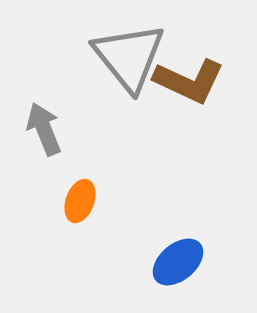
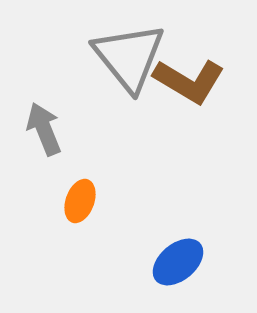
brown L-shape: rotated 6 degrees clockwise
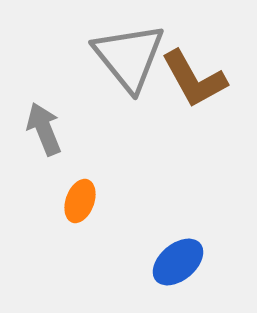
brown L-shape: moved 5 px right, 2 px up; rotated 30 degrees clockwise
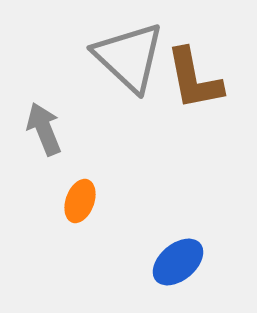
gray triangle: rotated 8 degrees counterclockwise
brown L-shape: rotated 18 degrees clockwise
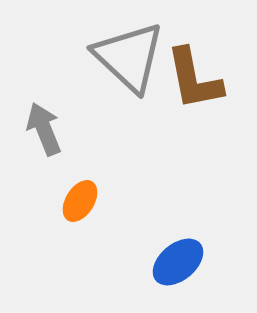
orange ellipse: rotated 12 degrees clockwise
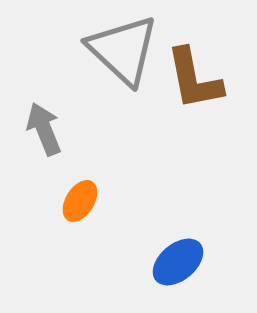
gray triangle: moved 6 px left, 7 px up
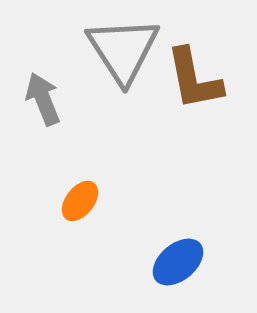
gray triangle: rotated 14 degrees clockwise
gray arrow: moved 1 px left, 30 px up
orange ellipse: rotated 6 degrees clockwise
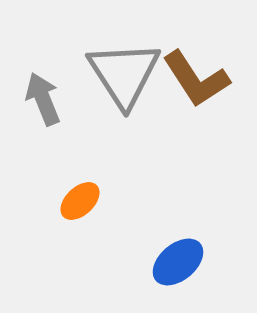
gray triangle: moved 1 px right, 24 px down
brown L-shape: moved 2 px right; rotated 22 degrees counterclockwise
orange ellipse: rotated 9 degrees clockwise
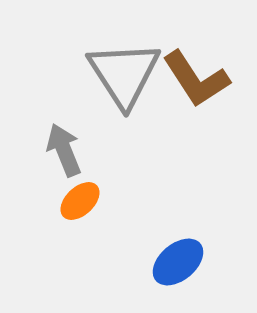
gray arrow: moved 21 px right, 51 px down
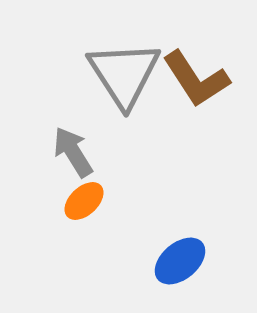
gray arrow: moved 9 px right, 2 px down; rotated 10 degrees counterclockwise
orange ellipse: moved 4 px right
blue ellipse: moved 2 px right, 1 px up
